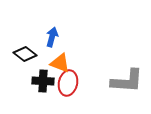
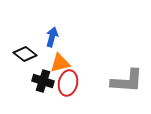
orange triangle: rotated 35 degrees counterclockwise
black cross: rotated 15 degrees clockwise
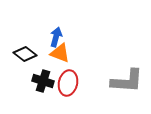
blue arrow: moved 4 px right
orange triangle: moved 10 px up; rotated 35 degrees clockwise
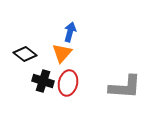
blue arrow: moved 14 px right, 5 px up
orange triangle: moved 2 px right; rotated 50 degrees clockwise
gray L-shape: moved 2 px left, 6 px down
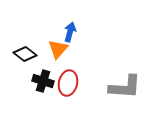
orange triangle: moved 4 px left, 4 px up
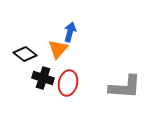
black cross: moved 3 px up
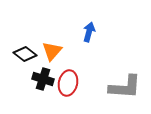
blue arrow: moved 19 px right
orange triangle: moved 6 px left, 2 px down
black cross: moved 1 px down
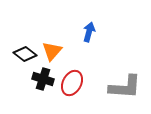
red ellipse: moved 4 px right; rotated 15 degrees clockwise
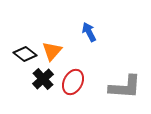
blue arrow: rotated 42 degrees counterclockwise
black cross: rotated 30 degrees clockwise
red ellipse: moved 1 px right, 1 px up
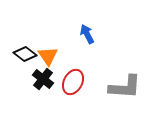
blue arrow: moved 2 px left, 2 px down
orange triangle: moved 4 px left, 5 px down; rotated 15 degrees counterclockwise
black cross: rotated 10 degrees counterclockwise
